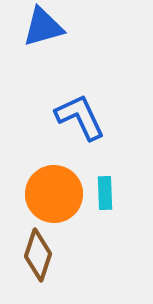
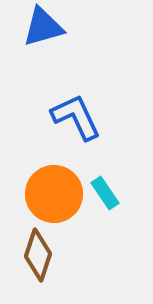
blue L-shape: moved 4 px left
cyan rectangle: rotated 32 degrees counterclockwise
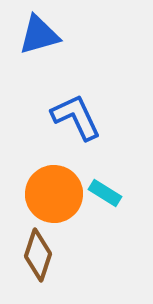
blue triangle: moved 4 px left, 8 px down
cyan rectangle: rotated 24 degrees counterclockwise
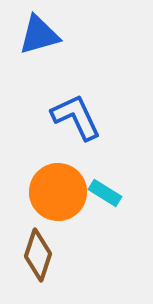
orange circle: moved 4 px right, 2 px up
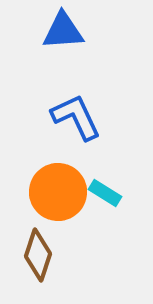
blue triangle: moved 24 px right, 4 px up; rotated 12 degrees clockwise
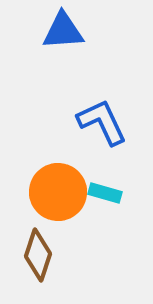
blue L-shape: moved 26 px right, 5 px down
cyan rectangle: rotated 16 degrees counterclockwise
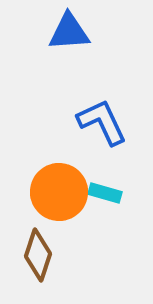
blue triangle: moved 6 px right, 1 px down
orange circle: moved 1 px right
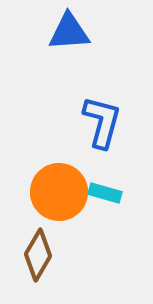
blue L-shape: rotated 40 degrees clockwise
brown diamond: rotated 12 degrees clockwise
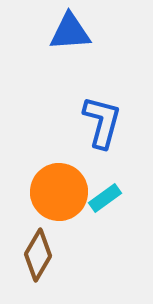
blue triangle: moved 1 px right
cyan rectangle: moved 5 px down; rotated 52 degrees counterclockwise
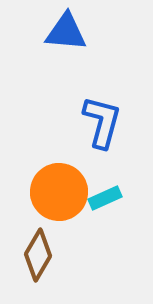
blue triangle: moved 4 px left; rotated 9 degrees clockwise
cyan rectangle: rotated 12 degrees clockwise
